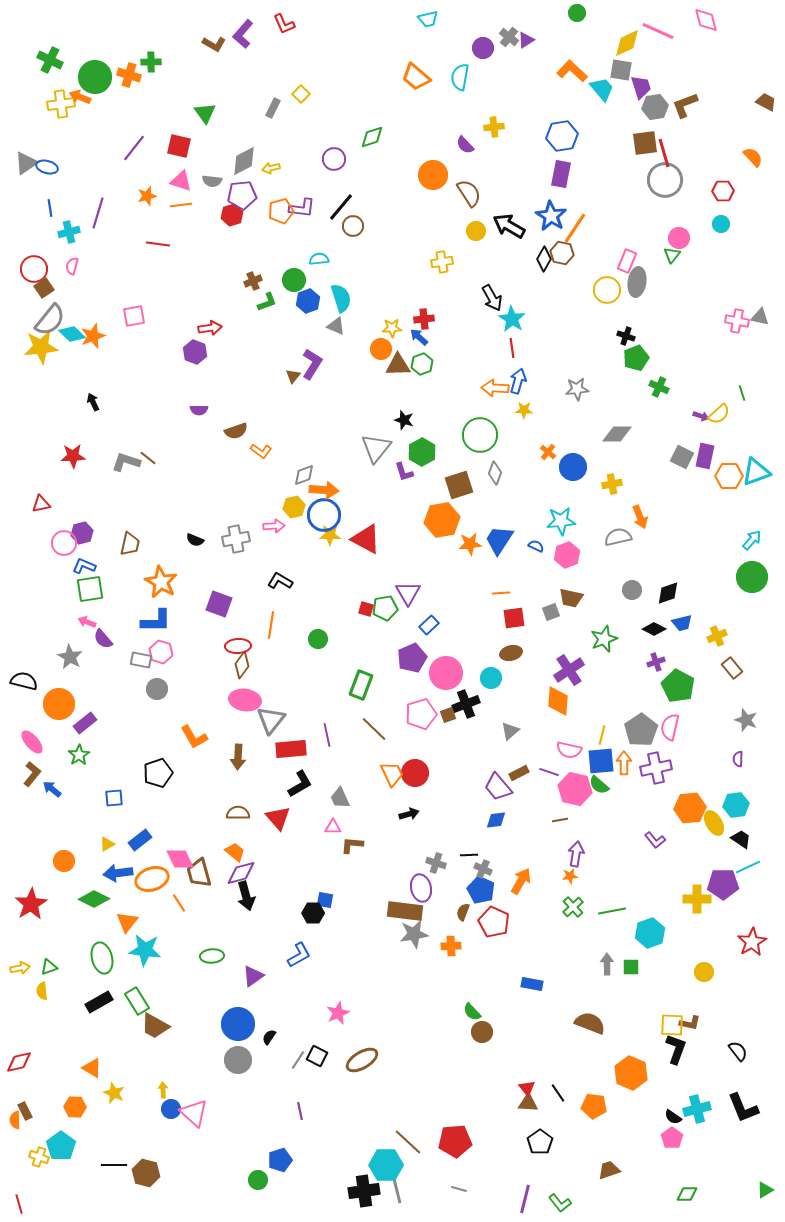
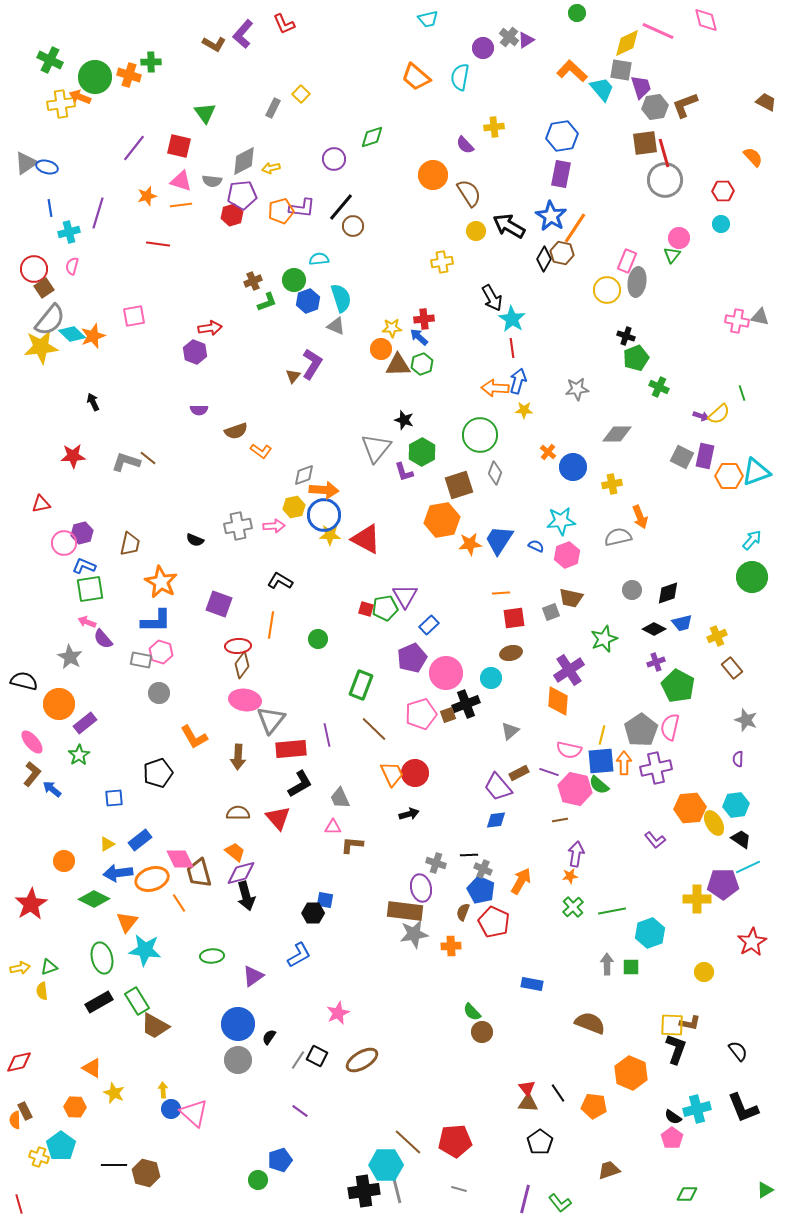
gray cross at (236, 539): moved 2 px right, 13 px up
purple triangle at (408, 593): moved 3 px left, 3 px down
gray circle at (157, 689): moved 2 px right, 4 px down
purple line at (300, 1111): rotated 42 degrees counterclockwise
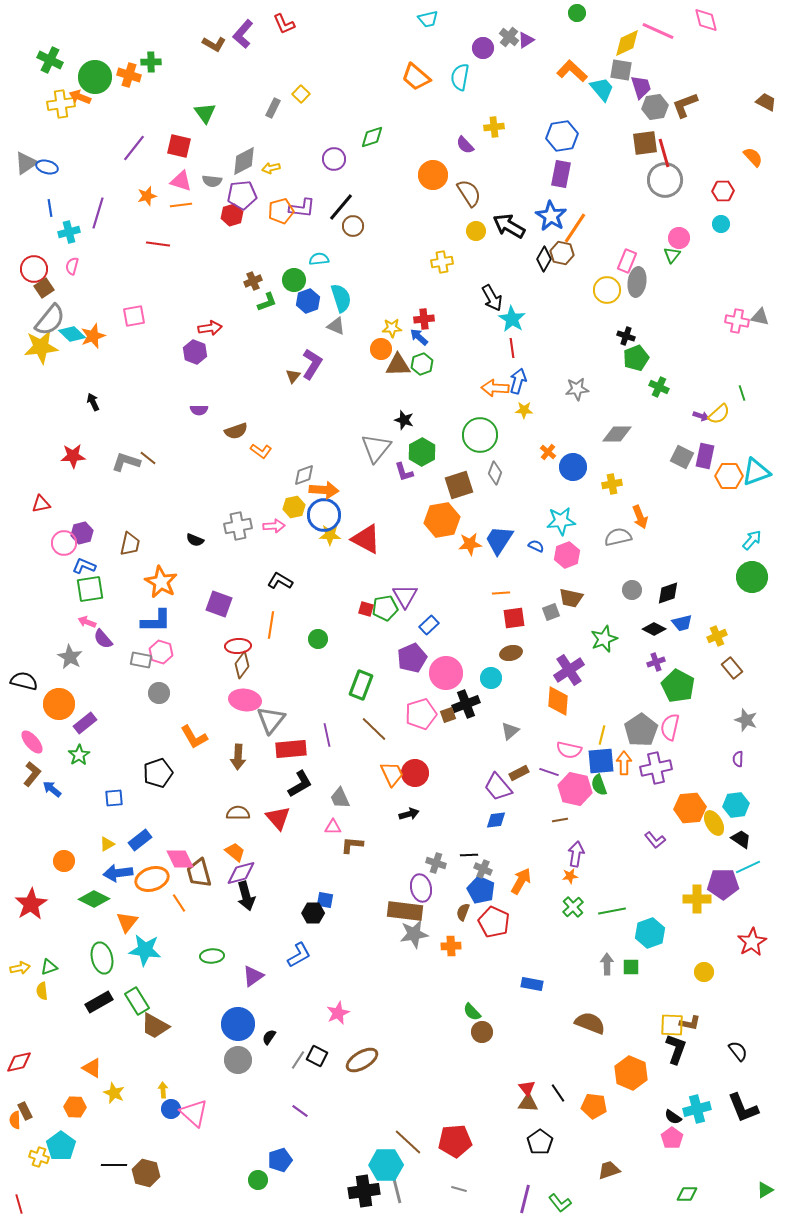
green semicircle at (599, 785): rotated 30 degrees clockwise
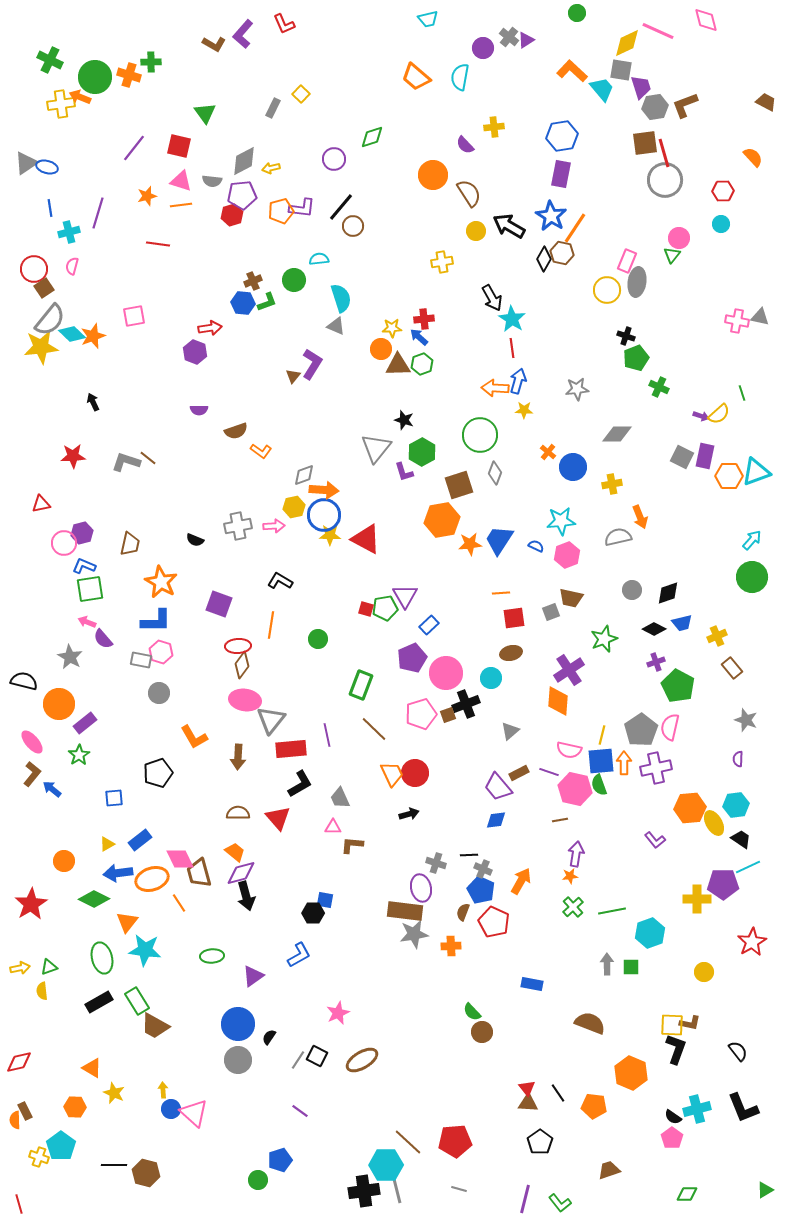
blue hexagon at (308, 301): moved 65 px left, 2 px down; rotated 25 degrees clockwise
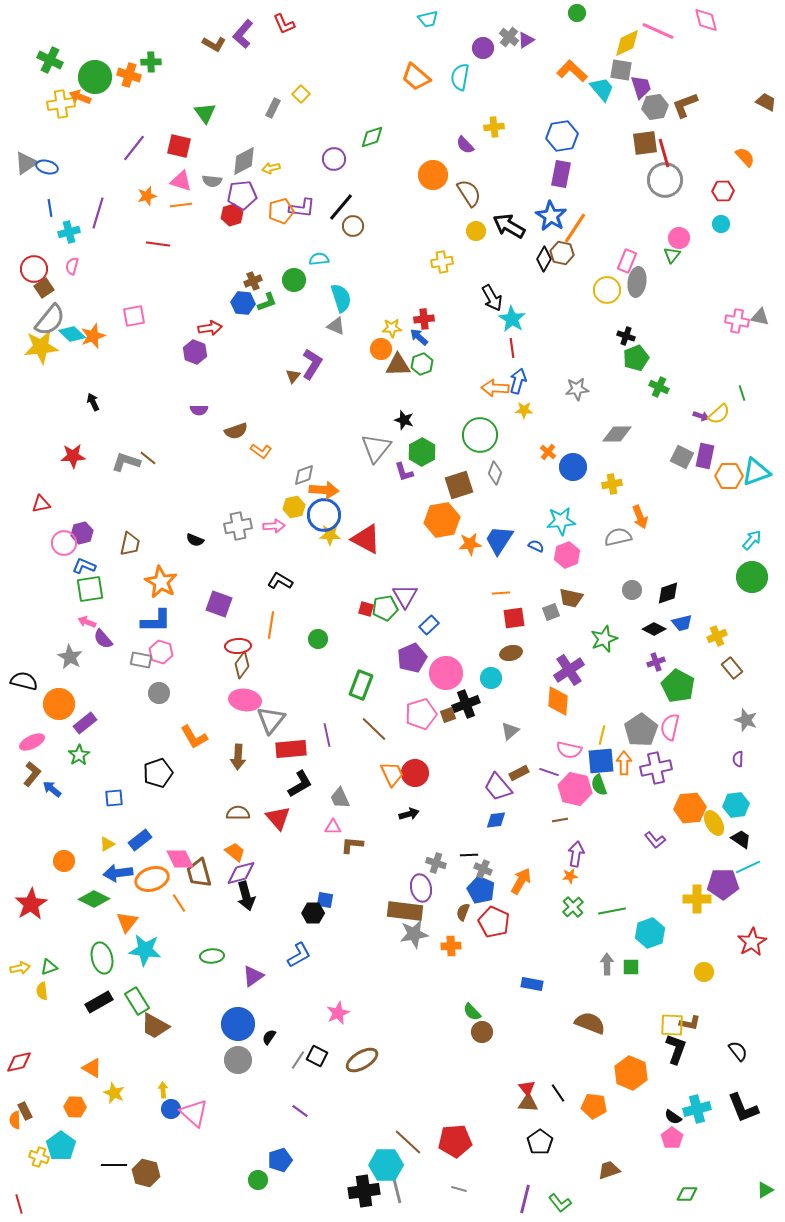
orange semicircle at (753, 157): moved 8 px left
pink ellipse at (32, 742): rotated 75 degrees counterclockwise
